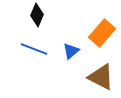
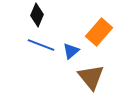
orange rectangle: moved 3 px left, 1 px up
blue line: moved 7 px right, 4 px up
brown triangle: moved 10 px left; rotated 24 degrees clockwise
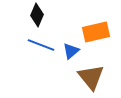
orange rectangle: moved 3 px left; rotated 36 degrees clockwise
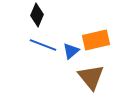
orange rectangle: moved 8 px down
blue line: moved 2 px right
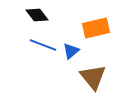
black diamond: rotated 60 degrees counterclockwise
orange rectangle: moved 12 px up
brown triangle: moved 2 px right
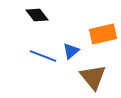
orange rectangle: moved 7 px right, 6 px down
blue line: moved 11 px down
